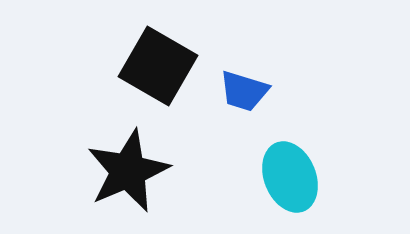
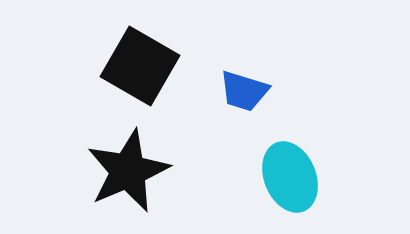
black square: moved 18 px left
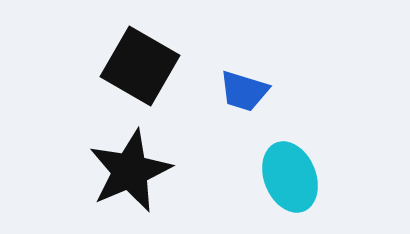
black star: moved 2 px right
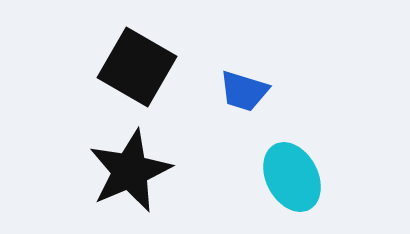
black square: moved 3 px left, 1 px down
cyan ellipse: moved 2 px right; rotated 6 degrees counterclockwise
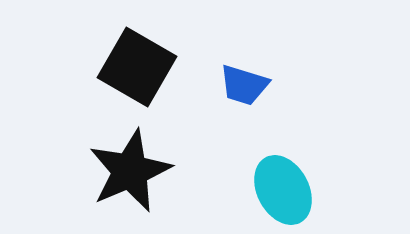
blue trapezoid: moved 6 px up
cyan ellipse: moved 9 px left, 13 px down
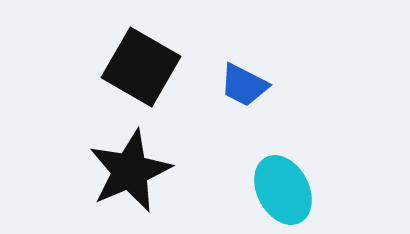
black square: moved 4 px right
blue trapezoid: rotated 10 degrees clockwise
